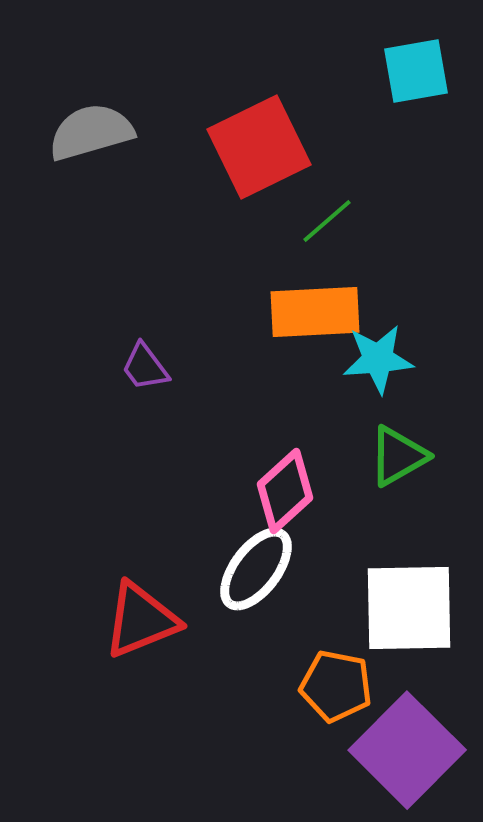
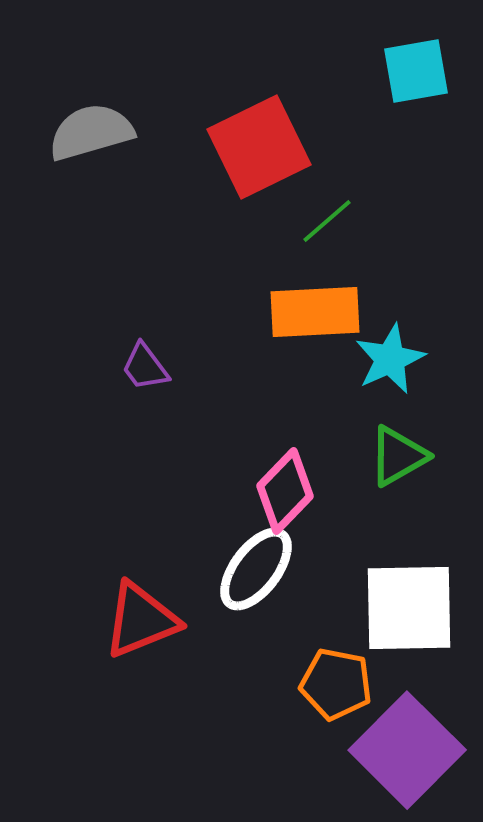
cyan star: moved 12 px right; rotated 20 degrees counterclockwise
pink diamond: rotated 4 degrees counterclockwise
orange pentagon: moved 2 px up
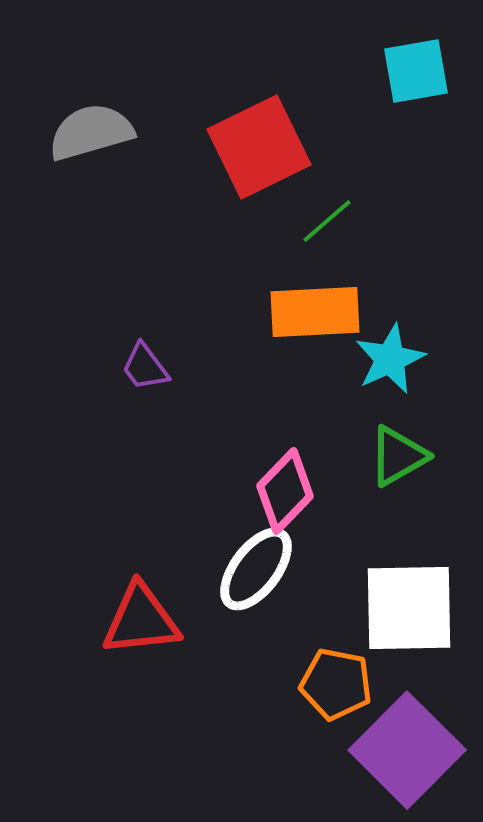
red triangle: rotated 16 degrees clockwise
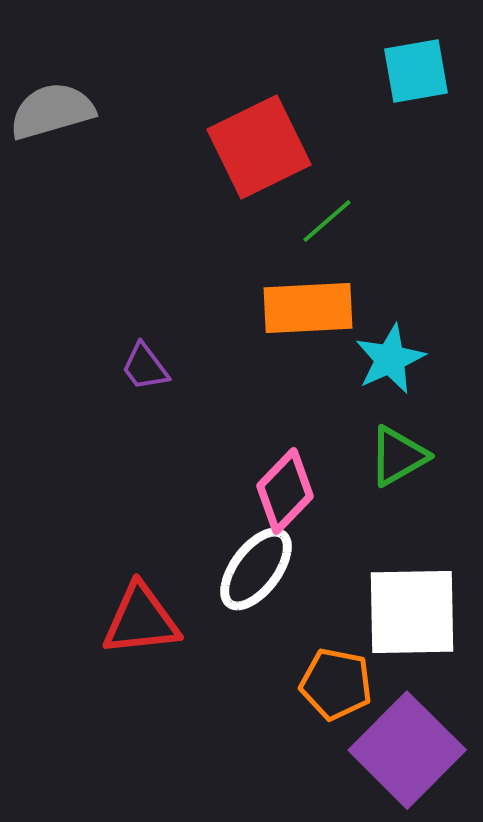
gray semicircle: moved 39 px left, 21 px up
orange rectangle: moved 7 px left, 4 px up
white square: moved 3 px right, 4 px down
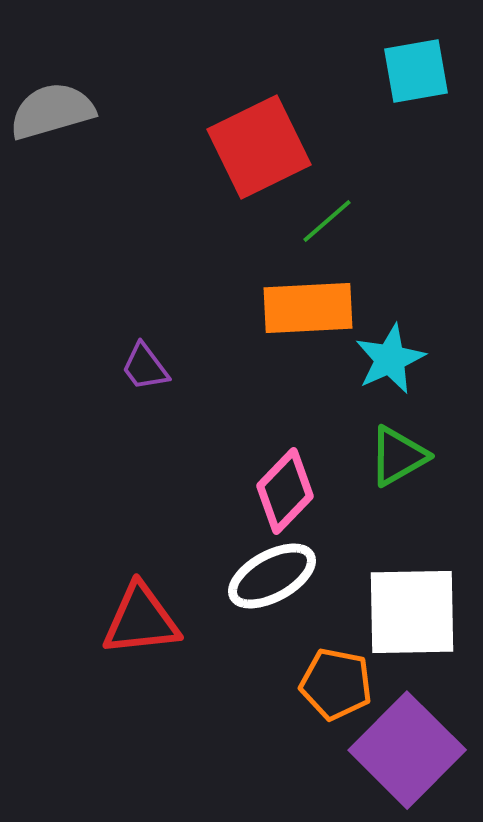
white ellipse: moved 16 px right, 7 px down; rotated 24 degrees clockwise
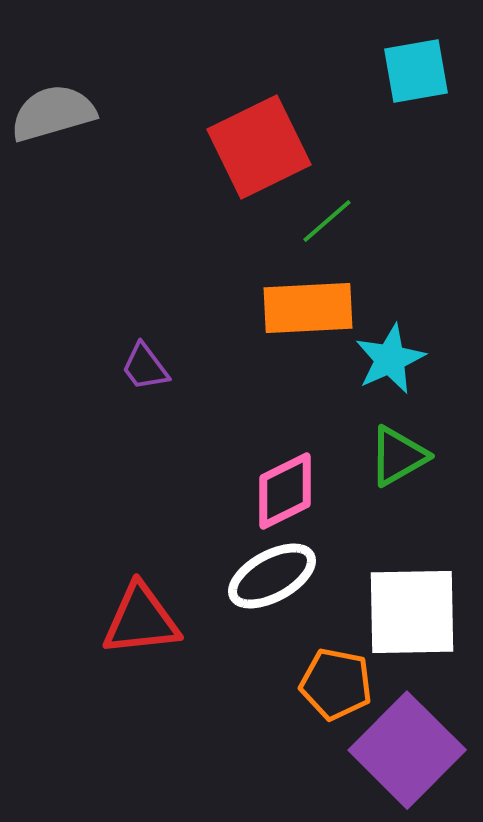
gray semicircle: moved 1 px right, 2 px down
pink diamond: rotated 20 degrees clockwise
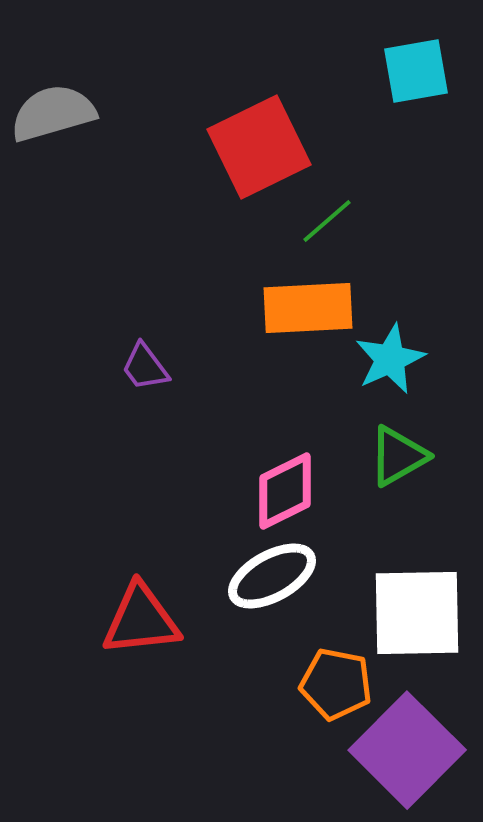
white square: moved 5 px right, 1 px down
